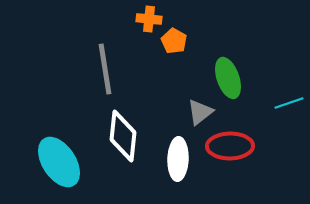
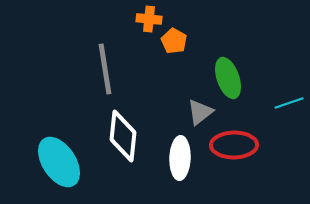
red ellipse: moved 4 px right, 1 px up
white ellipse: moved 2 px right, 1 px up
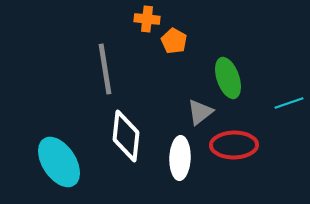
orange cross: moved 2 px left
white diamond: moved 3 px right
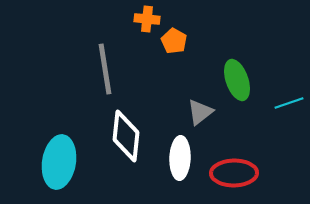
green ellipse: moved 9 px right, 2 px down
red ellipse: moved 28 px down
cyan ellipse: rotated 42 degrees clockwise
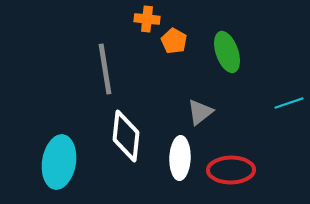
green ellipse: moved 10 px left, 28 px up
red ellipse: moved 3 px left, 3 px up
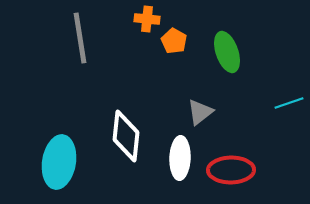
gray line: moved 25 px left, 31 px up
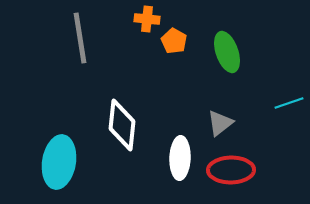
gray triangle: moved 20 px right, 11 px down
white diamond: moved 4 px left, 11 px up
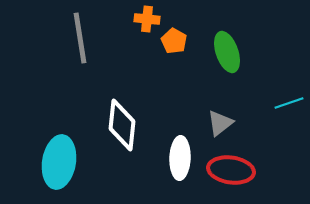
red ellipse: rotated 9 degrees clockwise
